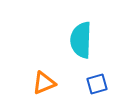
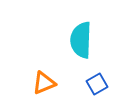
blue square: rotated 15 degrees counterclockwise
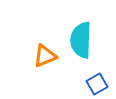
orange triangle: moved 1 px right, 27 px up
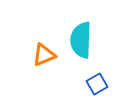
orange triangle: moved 1 px left, 1 px up
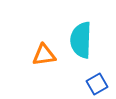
orange triangle: rotated 15 degrees clockwise
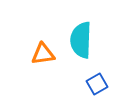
orange triangle: moved 1 px left, 1 px up
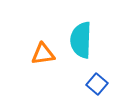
blue square: rotated 20 degrees counterclockwise
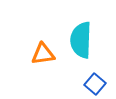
blue square: moved 2 px left
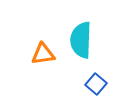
blue square: moved 1 px right
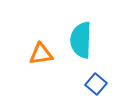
orange triangle: moved 2 px left
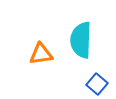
blue square: moved 1 px right
